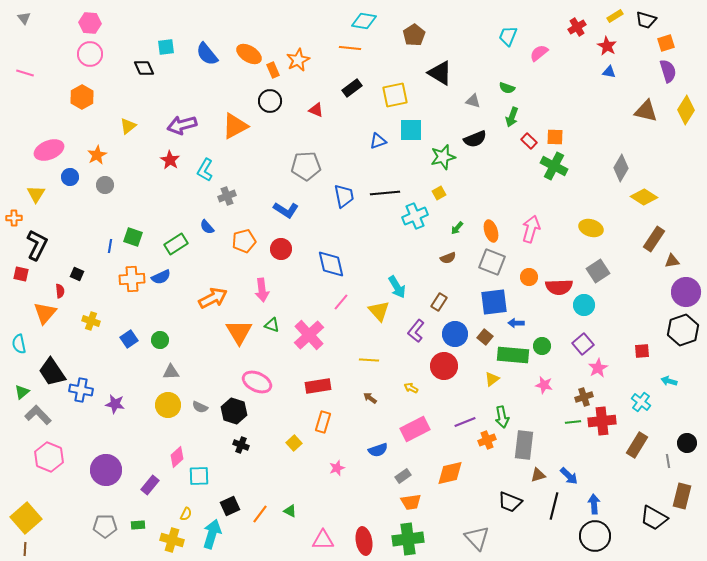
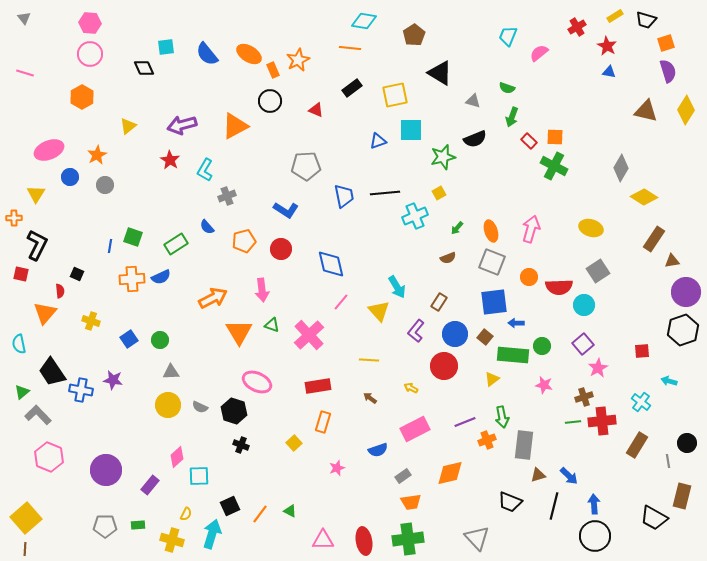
purple star at (115, 404): moved 2 px left, 24 px up
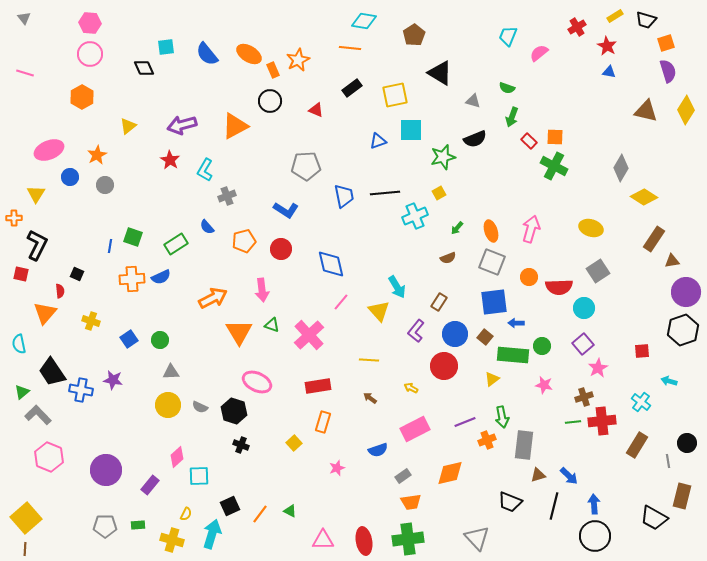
cyan circle at (584, 305): moved 3 px down
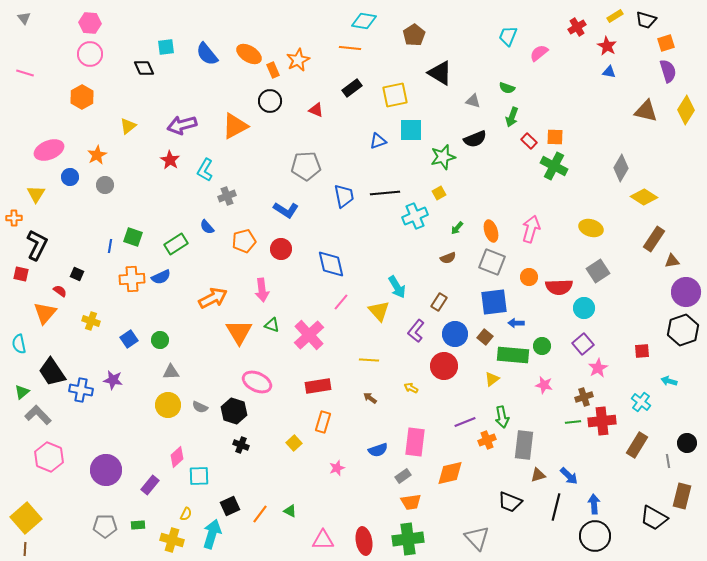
red semicircle at (60, 291): rotated 48 degrees counterclockwise
pink rectangle at (415, 429): moved 13 px down; rotated 56 degrees counterclockwise
black line at (554, 506): moved 2 px right, 1 px down
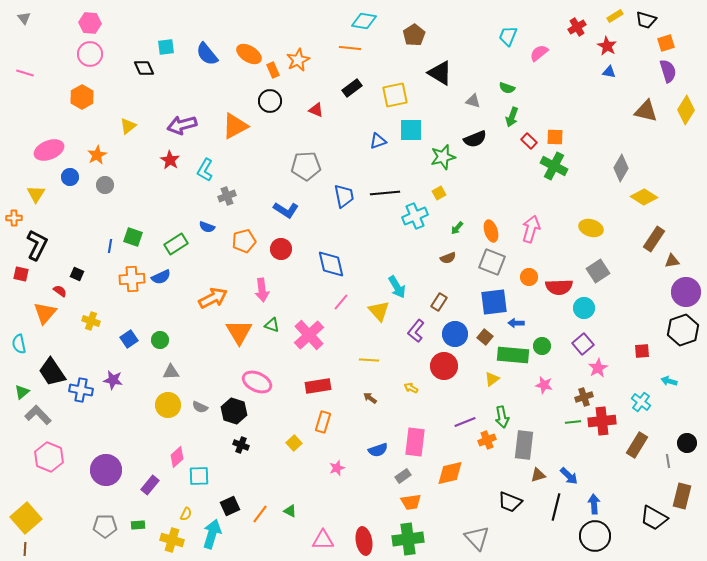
blue semicircle at (207, 227): rotated 28 degrees counterclockwise
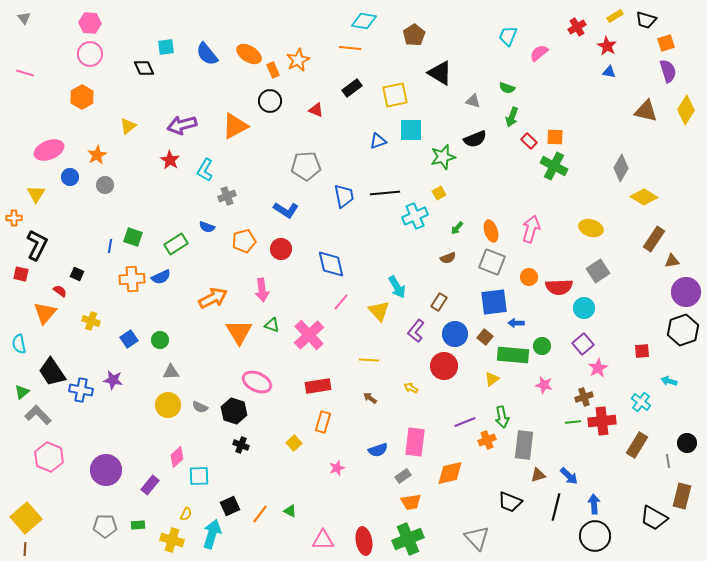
green cross at (408, 539): rotated 16 degrees counterclockwise
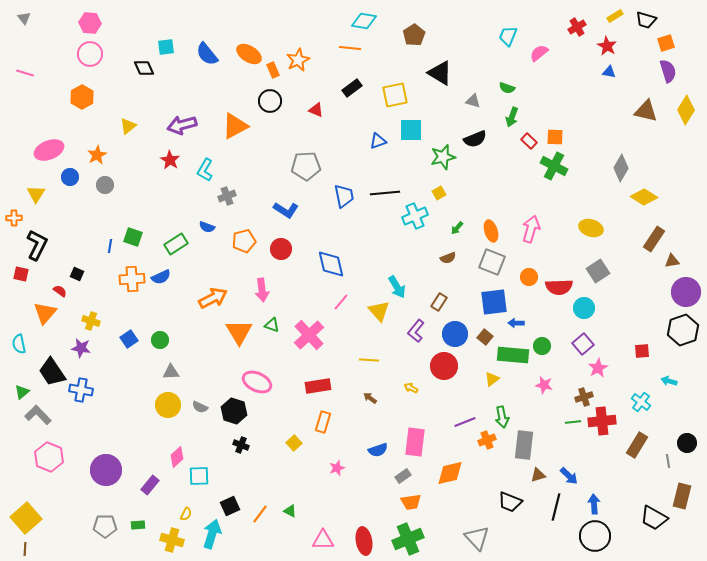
purple star at (113, 380): moved 32 px left, 32 px up
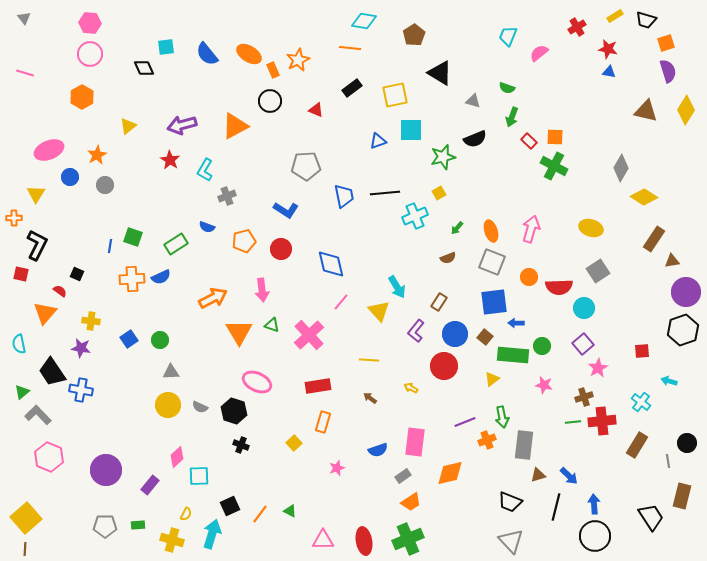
red star at (607, 46): moved 1 px right, 3 px down; rotated 18 degrees counterclockwise
yellow cross at (91, 321): rotated 12 degrees counterclockwise
orange trapezoid at (411, 502): rotated 25 degrees counterclockwise
black trapezoid at (654, 518): moved 3 px left, 1 px up; rotated 152 degrees counterclockwise
gray triangle at (477, 538): moved 34 px right, 3 px down
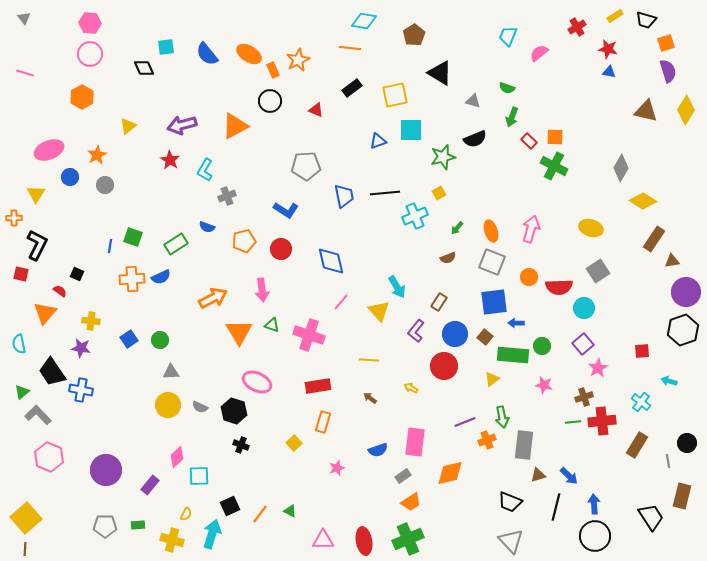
yellow diamond at (644, 197): moved 1 px left, 4 px down
blue diamond at (331, 264): moved 3 px up
pink cross at (309, 335): rotated 28 degrees counterclockwise
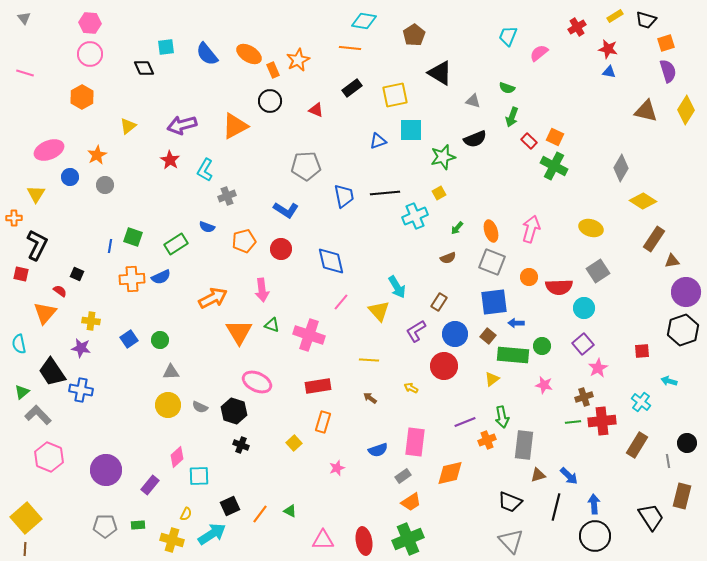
orange square at (555, 137): rotated 24 degrees clockwise
purple L-shape at (416, 331): rotated 20 degrees clockwise
brown square at (485, 337): moved 3 px right, 1 px up
cyan arrow at (212, 534): rotated 40 degrees clockwise
